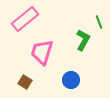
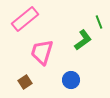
green L-shape: rotated 25 degrees clockwise
brown square: rotated 24 degrees clockwise
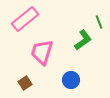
brown square: moved 1 px down
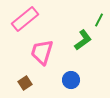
green line: moved 2 px up; rotated 48 degrees clockwise
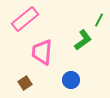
pink trapezoid: rotated 12 degrees counterclockwise
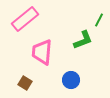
green L-shape: rotated 15 degrees clockwise
brown square: rotated 24 degrees counterclockwise
